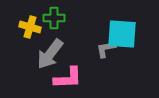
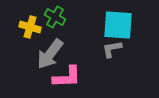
green cross: moved 1 px right, 1 px up; rotated 30 degrees clockwise
cyan square: moved 4 px left, 9 px up
gray L-shape: moved 6 px right
pink L-shape: moved 1 px left, 1 px up
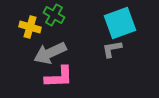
green cross: moved 1 px left, 2 px up
cyan square: moved 2 px right, 2 px up; rotated 24 degrees counterclockwise
gray arrow: moved 1 px up; rotated 28 degrees clockwise
pink L-shape: moved 8 px left
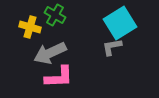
green cross: moved 1 px right
cyan square: rotated 12 degrees counterclockwise
gray L-shape: moved 2 px up
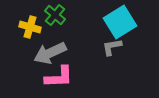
green cross: rotated 10 degrees clockwise
cyan square: moved 1 px up
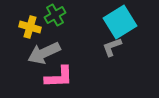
green cross: rotated 20 degrees clockwise
gray L-shape: rotated 10 degrees counterclockwise
gray arrow: moved 6 px left
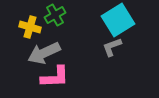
cyan square: moved 2 px left, 2 px up
pink L-shape: moved 4 px left
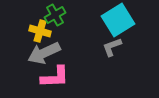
yellow cross: moved 10 px right, 4 px down
